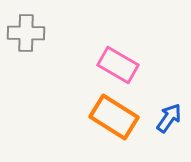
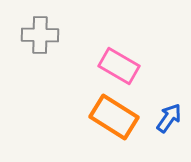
gray cross: moved 14 px right, 2 px down
pink rectangle: moved 1 px right, 1 px down
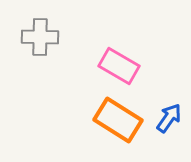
gray cross: moved 2 px down
orange rectangle: moved 4 px right, 3 px down
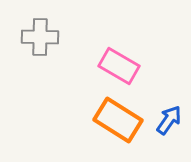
blue arrow: moved 2 px down
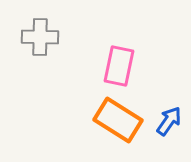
pink rectangle: rotated 72 degrees clockwise
blue arrow: moved 1 px down
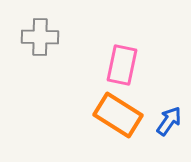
pink rectangle: moved 3 px right, 1 px up
orange rectangle: moved 5 px up
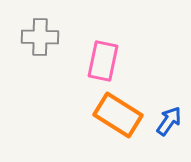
pink rectangle: moved 19 px left, 4 px up
